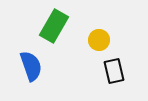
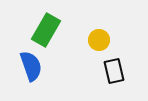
green rectangle: moved 8 px left, 4 px down
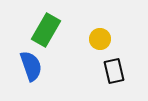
yellow circle: moved 1 px right, 1 px up
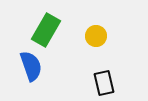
yellow circle: moved 4 px left, 3 px up
black rectangle: moved 10 px left, 12 px down
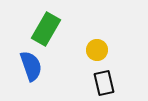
green rectangle: moved 1 px up
yellow circle: moved 1 px right, 14 px down
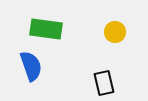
green rectangle: rotated 68 degrees clockwise
yellow circle: moved 18 px right, 18 px up
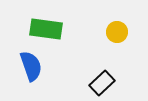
yellow circle: moved 2 px right
black rectangle: moved 2 px left; rotated 60 degrees clockwise
